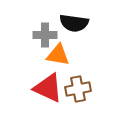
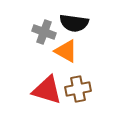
gray cross: moved 1 px left, 3 px up; rotated 20 degrees clockwise
orange triangle: moved 8 px right, 4 px up; rotated 20 degrees clockwise
red triangle: moved 1 px left, 2 px down; rotated 8 degrees counterclockwise
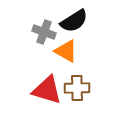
black semicircle: moved 2 px up; rotated 40 degrees counterclockwise
brown cross: moved 1 px left, 1 px up; rotated 10 degrees clockwise
